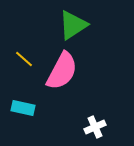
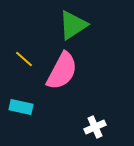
cyan rectangle: moved 2 px left, 1 px up
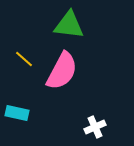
green triangle: moved 4 px left; rotated 40 degrees clockwise
cyan rectangle: moved 4 px left, 6 px down
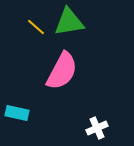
green triangle: moved 3 px up; rotated 16 degrees counterclockwise
yellow line: moved 12 px right, 32 px up
white cross: moved 2 px right, 1 px down
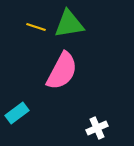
green triangle: moved 2 px down
yellow line: rotated 24 degrees counterclockwise
cyan rectangle: rotated 50 degrees counterclockwise
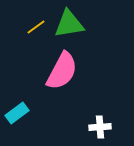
yellow line: rotated 54 degrees counterclockwise
white cross: moved 3 px right, 1 px up; rotated 20 degrees clockwise
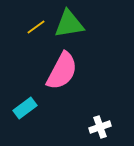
cyan rectangle: moved 8 px right, 5 px up
white cross: rotated 15 degrees counterclockwise
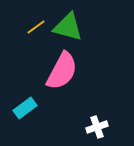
green triangle: moved 1 px left, 3 px down; rotated 24 degrees clockwise
white cross: moved 3 px left
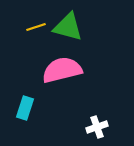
yellow line: rotated 18 degrees clockwise
pink semicircle: moved 1 px up; rotated 132 degrees counterclockwise
cyan rectangle: rotated 35 degrees counterclockwise
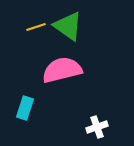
green triangle: moved 1 px up; rotated 20 degrees clockwise
